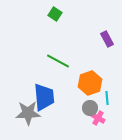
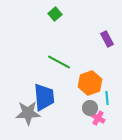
green square: rotated 16 degrees clockwise
green line: moved 1 px right, 1 px down
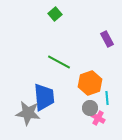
gray star: rotated 10 degrees clockwise
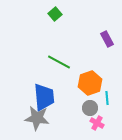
gray star: moved 9 px right, 5 px down
pink cross: moved 1 px left, 5 px down
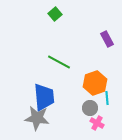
orange hexagon: moved 5 px right
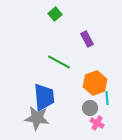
purple rectangle: moved 20 px left
